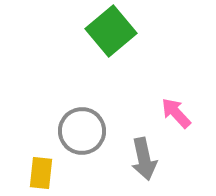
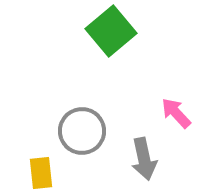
yellow rectangle: rotated 12 degrees counterclockwise
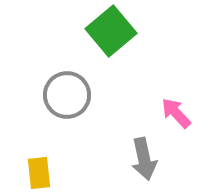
gray circle: moved 15 px left, 36 px up
yellow rectangle: moved 2 px left
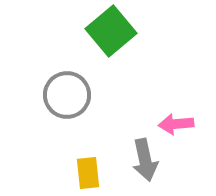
pink arrow: moved 11 px down; rotated 52 degrees counterclockwise
gray arrow: moved 1 px right, 1 px down
yellow rectangle: moved 49 px right
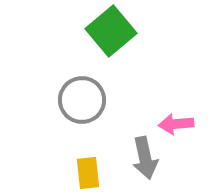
gray circle: moved 15 px right, 5 px down
gray arrow: moved 2 px up
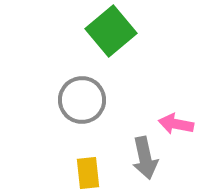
pink arrow: rotated 16 degrees clockwise
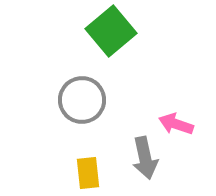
pink arrow: rotated 8 degrees clockwise
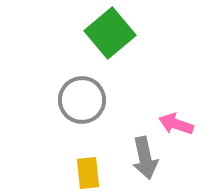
green square: moved 1 px left, 2 px down
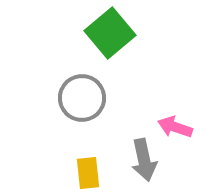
gray circle: moved 2 px up
pink arrow: moved 1 px left, 3 px down
gray arrow: moved 1 px left, 2 px down
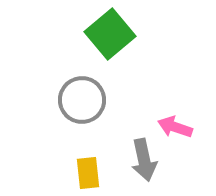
green square: moved 1 px down
gray circle: moved 2 px down
